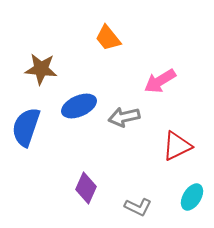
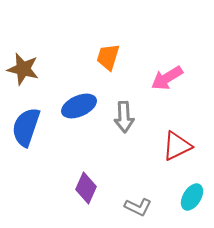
orange trapezoid: moved 19 px down; rotated 56 degrees clockwise
brown star: moved 18 px left; rotated 8 degrees clockwise
pink arrow: moved 7 px right, 3 px up
gray arrow: rotated 80 degrees counterclockwise
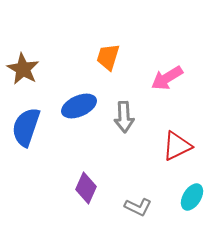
brown star: rotated 16 degrees clockwise
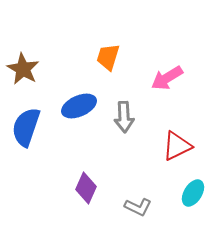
cyan ellipse: moved 1 px right, 4 px up
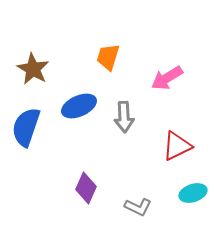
brown star: moved 10 px right
cyan ellipse: rotated 40 degrees clockwise
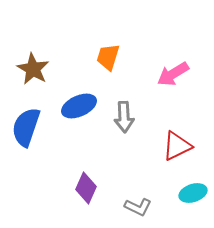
pink arrow: moved 6 px right, 4 px up
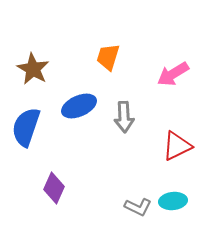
purple diamond: moved 32 px left
cyan ellipse: moved 20 px left, 8 px down; rotated 12 degrees clockwise
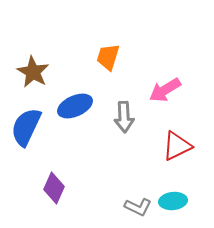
brown star: moved 3 px down
pink arrow: moved 8 px left, 16 px down
blue ellipse: moved 4 px left
blue semicircle: rotated 6 degrees clockwise
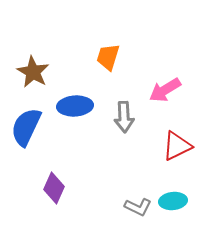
blue ellipse: rotated 20 degrees clockwise
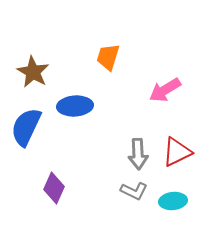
gray arrow: moved 14 px right, 37 px down
red triangle: moved 6 px down
gray L-shape: moved 4 px left, 16 px up
